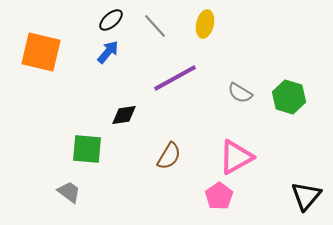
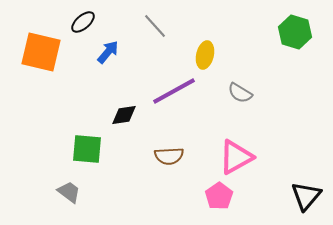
black ellipse: moved 28 px left, 2 px down
yellow ellipse: moved 31 px down
purple line: moved 1 px left, 13 px down
green hexagon: moved 6 px right, 65 px up
brown semicircle: rotated 56 degrees clockwise
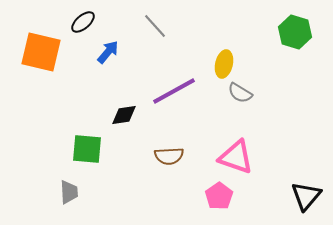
yellow ellipse: moved 19 px right, 9 px down
pink triangle: rotated 48 degrees clockwise
gray trapezoid: rotated 50 degrees clockwise
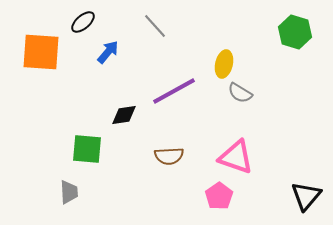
orange square: rotated 9 degrees counterclockwise
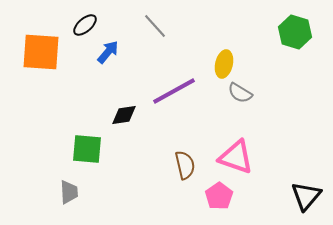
black ellipse: moved 2 px right, 3 px down
brown semicircle: moved 16 px right, 9 px down; rotated 100 degrees counterclockwise
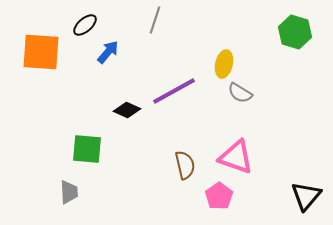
gray line: moved 6 px up; rotated 60 degrees clockwise
black diamond: moved 3 px right, 5 px up; rotated 32 degrees clockwise
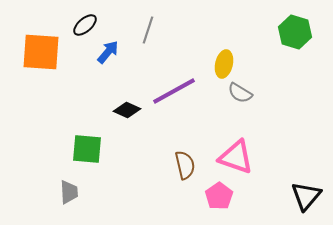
gray line: moved 7 px left, 10 px down
